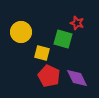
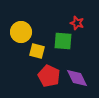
green square: moved 2 px down; rotated 12 degrees counterclockwise
yellow square: moved 5 px left, 2 px up
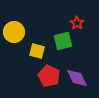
red star: rotated 16 degrees clockwise
yellow circle: moved 7 px left
green square: rotated 18 degrees counterclockwise
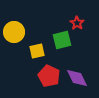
green square: moved 1 px left, 1 px up
yellow square: rotated 28 degrees counterclockwise
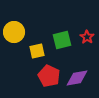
red star: moved 10 px right, 14 px down
purple diamond: rotated 75 degrees counterclockwise
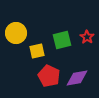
yellow circle: moved 2 px right, 1 px down
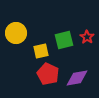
green square: moved 2 px right
yellow square: moved 4 px right
red pentagon: moved 1 px left, 2 px up
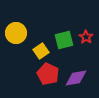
red star: moved 1 px left
yellow square: rotated 21 degrees counterclockwise
purple diamond: moved 1 px left
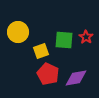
yellow circle: moved 2 px right, 1 px up
green square: rotated 18 degrees clockwise
yellow square: rotated 14 degrees clockwise
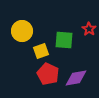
yellow circle: moved 4 px right, 1 px up
red star: moved 3 px right, 8 px up
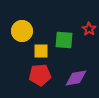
yellow square: rotated 21 degrees clockwise
red pentagon: moved 8 px left, 1 px down; rotated 30 degrees counterclockwise
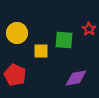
yellow circle: moved 5 px left, 2 px down
red pentagon: moved 25 px left; rotated 30 degrees clockwise
